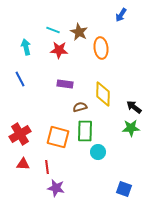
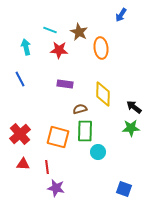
cyan line: moved 3 px left
brown semicircle: moved 2 px down
red cross: rotated 10 degrees counterclockwise
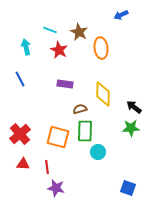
blue arrow: rotated 32 degrees clockwise
red star: rotated 24 degrees clockwise
blue square: moved 4 px right, 1 px up
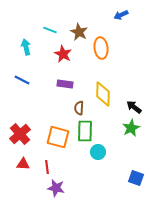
red star: moved 4 px right, 4 px down
blue line: moved 2 px right, 1 px down; rotated 35 degrees counterclockwise
brown semicircle: moved 1 px left, 1 px up; rotated 72 degrees counterclockwise
green star: rotated 24 degrees counterclockwise
blue square: moved 8 px right, 10 px up
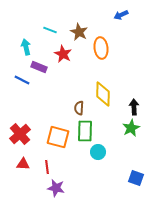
purple rectangle: moved 26 px left, 17 px up; rotated 14 degrees clockwise
black arrow: rotated 49 degrees clockwise
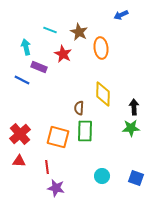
green star: rotated 24 degrees clockwise
cyan circle: moved 4 px right, 24 px down
red triangle: moved 4 px left, 3 px up
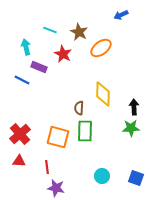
orange ellipse: rotated 60 degrees clockwise
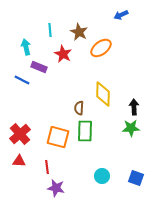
cyan line: rotated 64 degrees clockwise
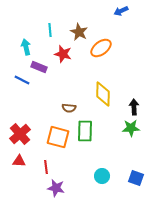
blue arrow: moved 4 px up
red star: rotated 12 degrees counterclockwise
brown semicircle: moved 10 px left; rotated 88 degrees counterclockwise
red line: moved 1 px left
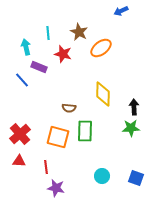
cyan line: moved 2 px left, 3 px down
blue line: rotated 21 degrees clockwise
